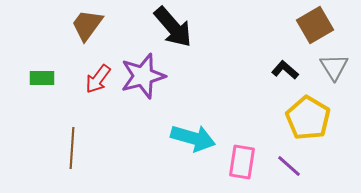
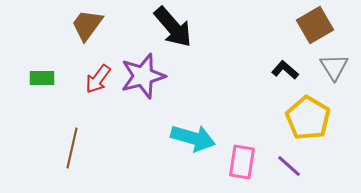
brown line: rotated 9 degrees clockwise
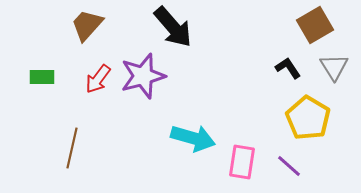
brown trapezoid: rotated 6 degrees clockwise
black L-shape: moved 3 px right, 2 px up; rotated 16 degrees clockwise
green rectangle: moved 1 px up
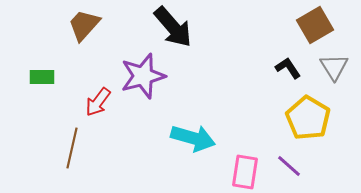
brown trapezoid: moved 3 px left
red arrow: moved 23 px down
pink rectangle: moved 3 px right, 10 px down
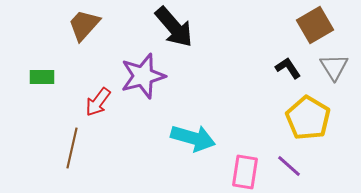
black arrow: moved 1 px right
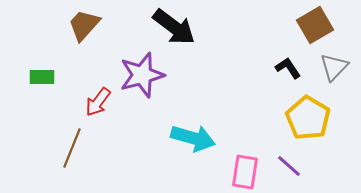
black arrow: rotated 12 degrees counterclockwise
gray triangle: rotated 16 degrees clockwise
purple star: moved 1 px left, 1 px up
brown line: rotated 9 degrees clockwise
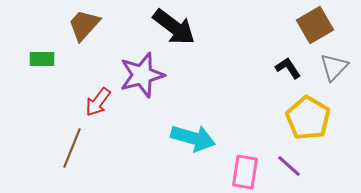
green rectangle: moved 18 px up
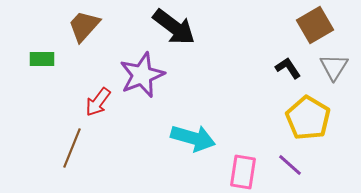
brown trapezoid: moved 1 px down
gray triangle: rotated 12 degrees counterclockwise
purple star: rotated 6 degrees counterclockwise
purple line: moved 1 px right, 1 px up
pink rectangle: moved 2 px left
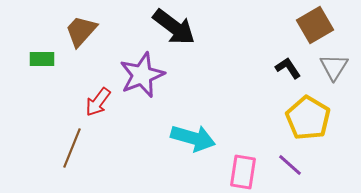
brown trapezoid: moved 3 px left, 5 px down
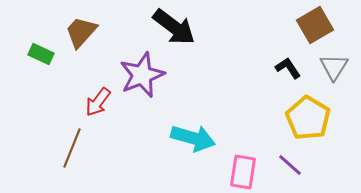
brown trapezoid: moved 1 px down
green rectangle: moved 1 px left, 5 px up; rotated 25 degrees clockwise
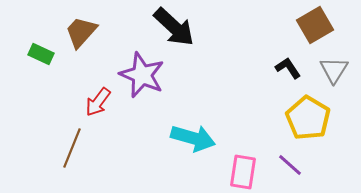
black arrow: rotated 6 degrees clockwise
gray triangle: moved 3 px down
purple star: rotated 27 degrees counterclockwise
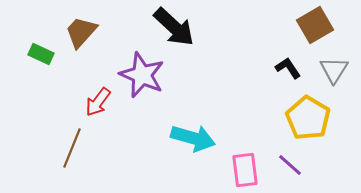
pink rectangle: moved 2 px right, 2 px up; rotated 16 degrees counterclockwise
